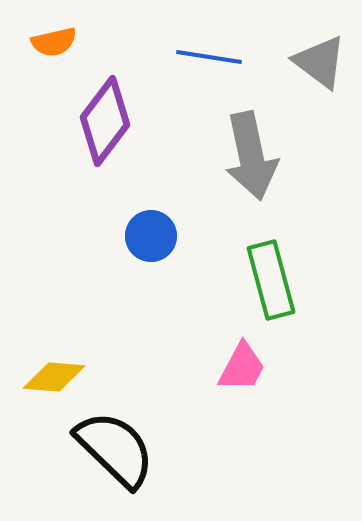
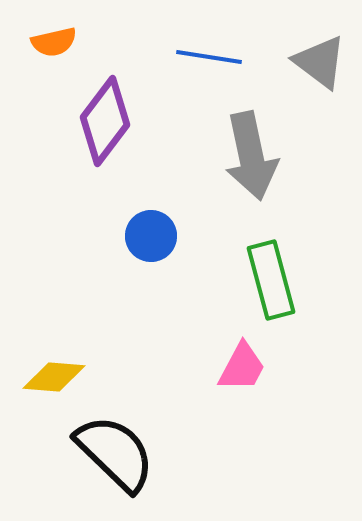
black semicircle: moved 4 px down
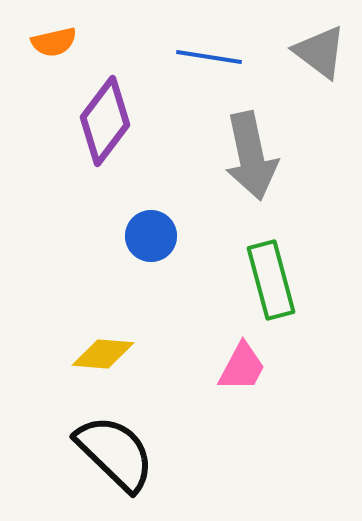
gray triangle: moved 10 px up
yellow diamond: moved 49 px right, 23 px up
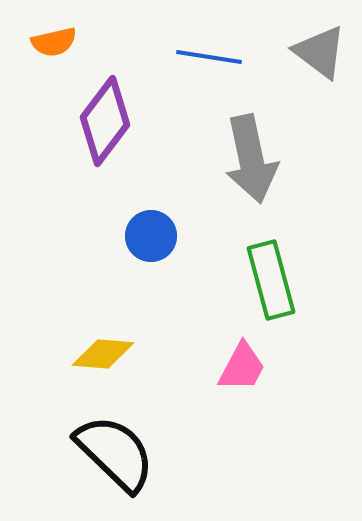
gray arrow: moved 3 px down
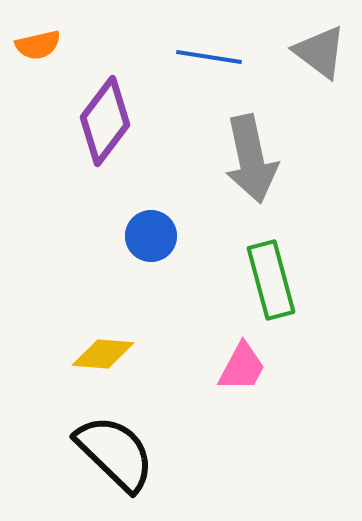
orange semicircle: moved 16 px left, 3 px down
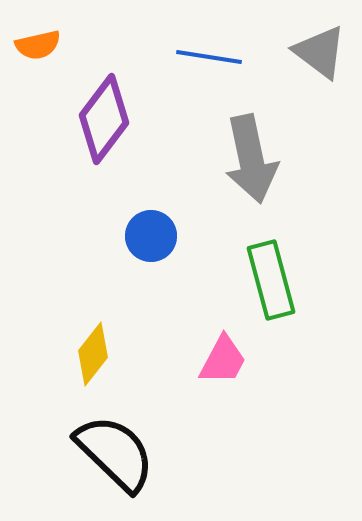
purple diamond: moved 1 px left, 2 px up
yellow diamond: moved 10 px left; rotated 56 degrees counterclockwise
pink trapezoid: moved 19 px left, 7 px up
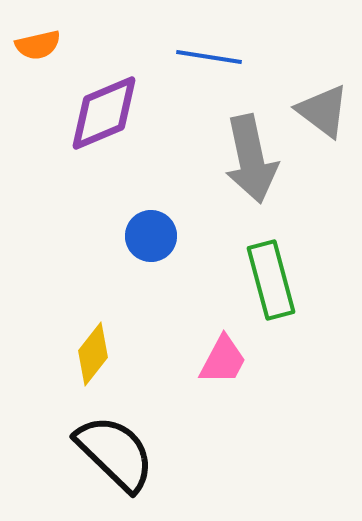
gray triangle: moved 3 px right, 59 px down
purple diamond: moved 6 px up; rotated 30 degrees clockwise
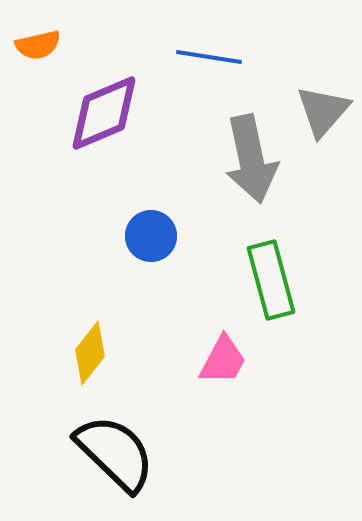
gray triangle: rotated 34 degrees clockwise
yellow diamond: moved 3 px left, 1 px up
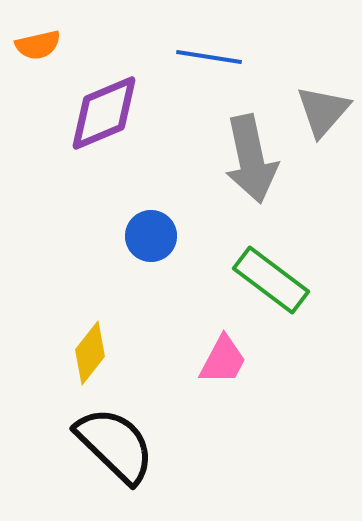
green rectangle: rotated 38 degrees counterclockwise
black semicircle: moved 8 px up
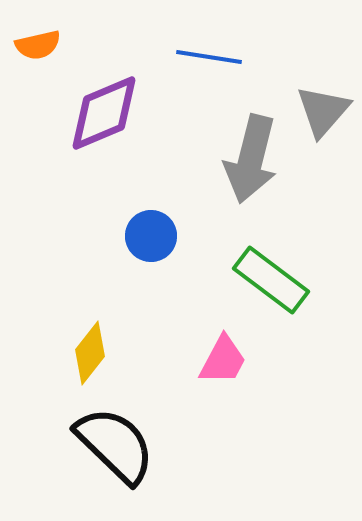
gray arrow: rotated 26 degrees clockwise
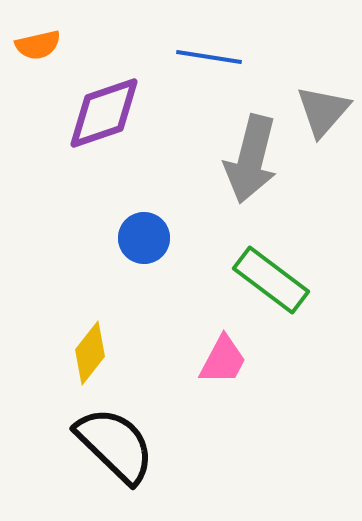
purple diamond: rotated 4 degrees clockwise
blue circle: moved 7 px left, 2 px down
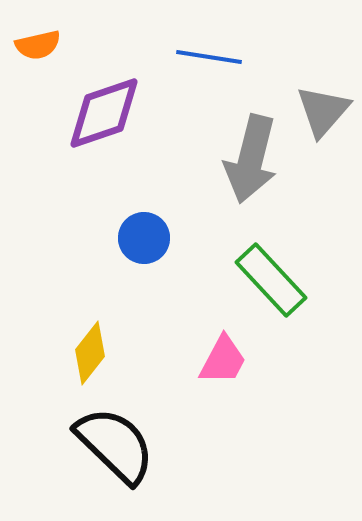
green rectangle: rotated 10 degrees clockwise
